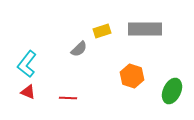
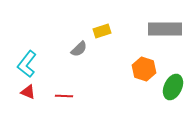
gray rectangle: moved 20 px right
orange hexagon: moved 12 px right, 7 px up
green ellipse: moved 1 px right, 4 px up
red line: moved 4 px left, 2 px up
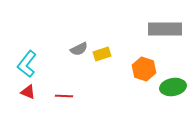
yellow rectangle: moved 23 px down
gray semicircle: rotated 18 degrees clockwise
green ellipse: rotated 55 degrees clockwise
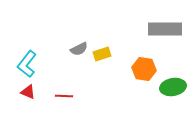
orange hexagon: rotated 10 degrees counterclockwise
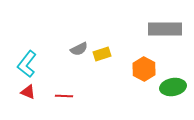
orange hexagon: rotated 20 degrees clockwise
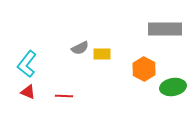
gray semicircle: moved 1 px right, 1 px up
yellow rectangle: rotated 18 degrees clockwise
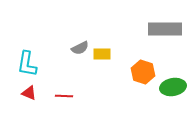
cyan L-shape: rotated 28 degrees counterclockwise
orange hexagon: moved 1 px left, 3 px down; rotated 10 degrees counterclockwise
red triangle: moved 1 px right, 1 px down
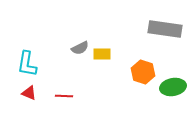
gray rectangle: rotated 8 degrees clockwise
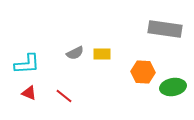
gray semicircle: moved 5 px left, 5 px down
cyan L-shape: rotated 104 degrees counterclockwise
orange hexagon: rotated 15 degrees counterclockwise
red line: rotated 36 degrees clockwise
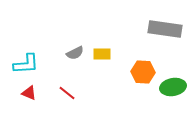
cyan L-shape: moved 1 px left
red line: moved 3 px right, 3 px up
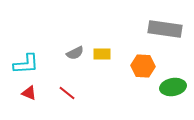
orange hexagon: moved 6 px up
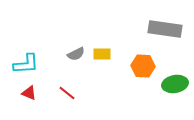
gray semicircle: moved 1 px right, 1 px down
green ellipse: moved 2 px right, 3 px up
